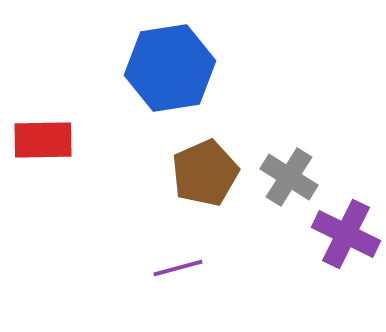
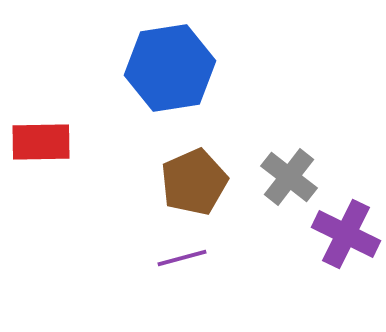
red rectangle: moved 2 px left, 2 px down
brown pentagon: moved 11 px left, 9 px down
gray cross: rotated 6 degrees clockwise
purple line: moved 4 px right, 10 px up
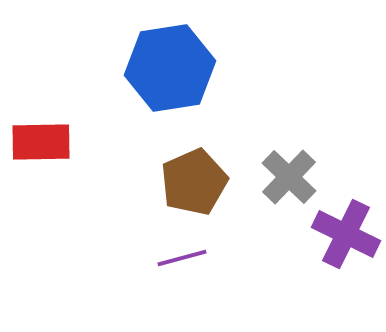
gray cross: rotated 6 degrees clockwise
